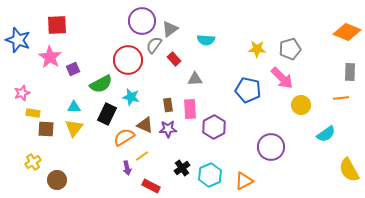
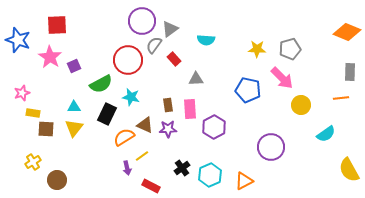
purple square at (73, 69): moved 1 px right, 3 px up
gray triangle at (195, 79): moved 1 px right
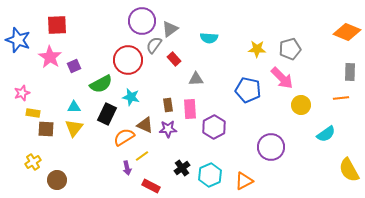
cyan semicircle at (206, 40): moved 3 px right, 2 px up
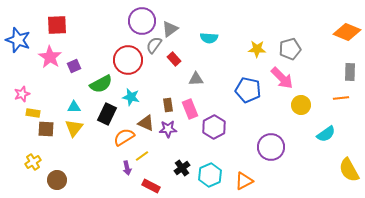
pink star at (22, 93): moved 1 px down
pink rectangle at (190, 109): rotated 18 degrees counterclockwise
brown triangle at (145, 125): moved 1 px right, 2 px up
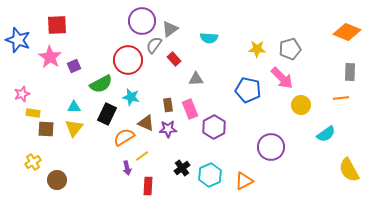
red rectangle at (151, 186): moved 3 px left; rotated 66 degrees clockwise
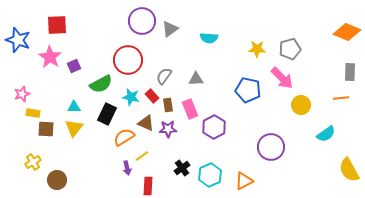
gray semicircle at (154, 45): moved 10 px right, 31 px down
red rectangle at (174, 59): moved 22 px left, 37 px down
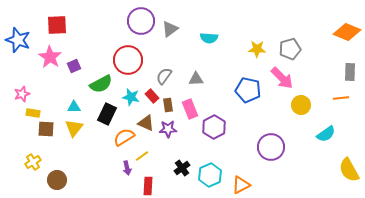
purple circle at (142, 21): moved 1 px left
orange triangle at (244, 181): moved 3 px left, 4 px down
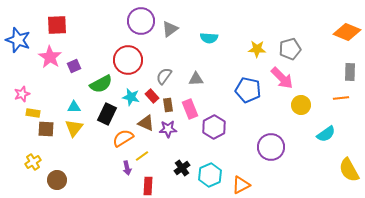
orange semicircle at (124, 137): moved 1 px left, 1 px down
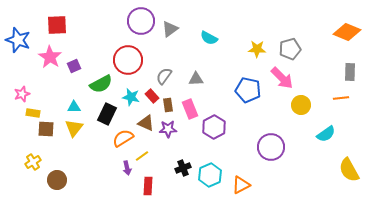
cyan semicircle at (209, 38): rotated 24 degrees clockwise
black cross at (182, 168): moved 1 px right; rotated 14 degrees clockwise
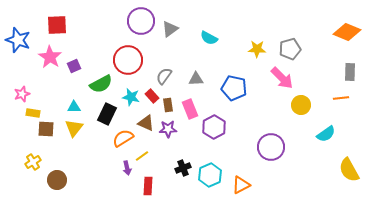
blue pentagon at (248, 90): moved 14 px left, 2 px up
